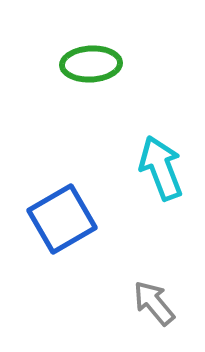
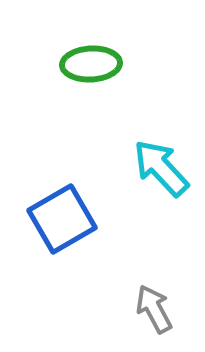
cyan arrow: rotated 22 degrees counterclockwise
gray arrow: moved 6 px down; rotated 12 degrees clockwise
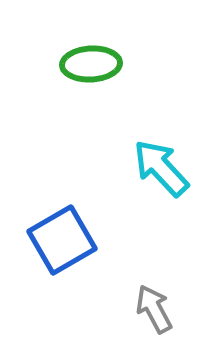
blue square: moved 21 px down
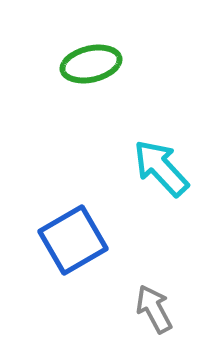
green ellipse: rotated 10 degrees counterclockwise
blue square: moved 11 px right
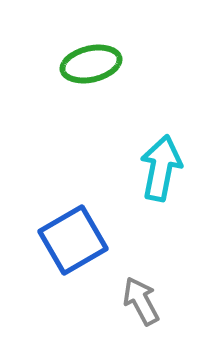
cyan arrow: rotated 54 degrees clockwise
gray arrow: moved 13 px left, 8 px up
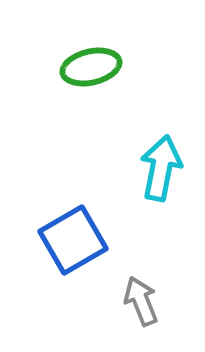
green ellipse: moved 3 px down
gray arrow: rotated 6 degrees clockwise
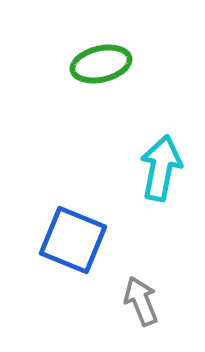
green ellipse: moved 10 px right, 3 px up
blue square: rotated 38 degrees counterclockwise
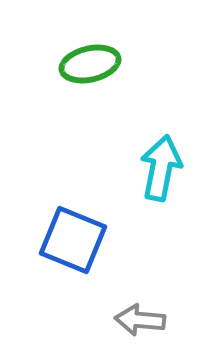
green ellipse: moved 11 px left
gray arrow: moved 1 px left, 19 px down; rotated 63 degrees counterclockwise
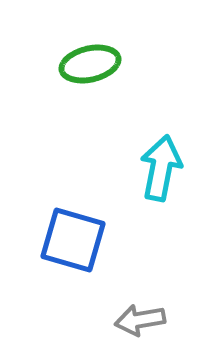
blue square: rotated 6 degrees counterclockwise
gray arrow: rotated 15 degrees counterclockwise
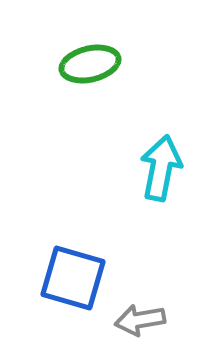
blue square: moved 38 px down
